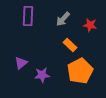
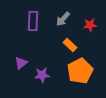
purple rectangle: moved 5 px right, 5 px down
red star: rotated 16 degrees counterclockwise
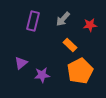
purple rectangle: rotated 12 degrees clockwise
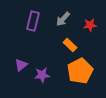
purple triangle: moved 2 px down
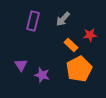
red star: moved 10 px down
orange rectangle: moved 1 px right
purple triangle: rotated 24 degrees counterclockwise
orange pentagon: moved 1 px left, 2 px up
purple star: rotated 21 degrees clockwise
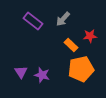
purple rectangle: rotated 66 degrees counterclockwise
red star: moved 1 px down
purple triangle: moved 7 px down
orange pentagon: moved 2 px right; rotated 15 degrees clockwise
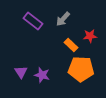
orange pentagon: rotated 15 degrees clockwise
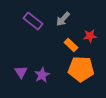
purple star: rotated 28 degrees clockwise
